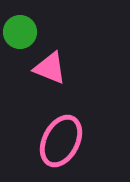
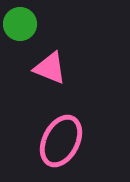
green circle: moved 8 px up
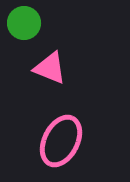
green circle: moved 4 px right, 1 px up
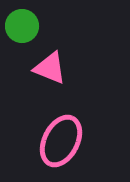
green circle: moved 2 px left, 3 px down
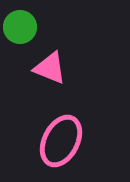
green circle: moved 2 px left, 1 px down
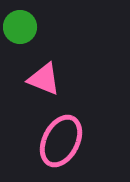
pink triangle: moved 6 px left, 11 px down
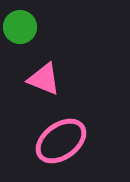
pink ellipse: rotated 27 degrees clockwise
